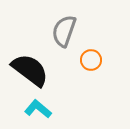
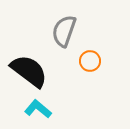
orange circle: moved 1 px left, 1 px down
black semicircle: moved 1 px left, 1 px down
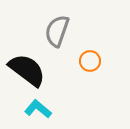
gray semicircle: moved 7 px left
black semicircle: moved 2 px left, 1 px up
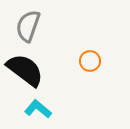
gray semicircle: moved 29 px left, 5 px up
black semicircle: moved 2 px left
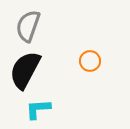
black semicircle: rotated 99 degrees counterclockwise
cyan L-shape: rotated 44 degrees counterclockwise
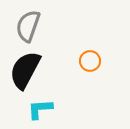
cyan L-shape: moved 2 px right
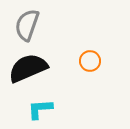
gray semicircle: moved 1 px left, 1 px up
black semicircle: moved 3 px right, 2 px up; rotated 39 degrees clockwise
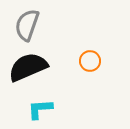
black semicircle: moved 1 px up
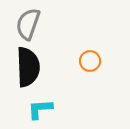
gray semicircle: moved 1 px right, 1 px up
black semicircle: rotated 111 degrees clockwise
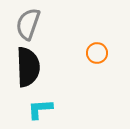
orange circle: moved 7 px right, 8 px up
